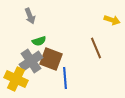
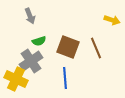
brown square: moved 17 px right, 12 px up
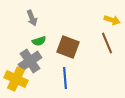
gray arrow: moved 2 px right, 2 px down
brown line: moved 11 px right, 5 px up
gray cross: moved 1 px left
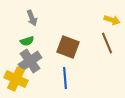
green semicircle: moved 12 px left
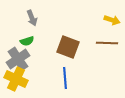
brown line: rotated 65 degrees counterclockwise
gray cross: moved 12 px left, 2 px up
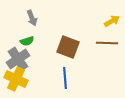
yellow arrow: moved 1 px down; rotated 49 degrees counterclockwise
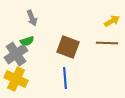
gray cross: moved 2 px left, 5 px up
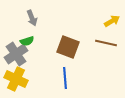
brown line: moved 1 px left; rotated 10 degrees clockwise
